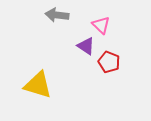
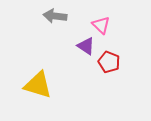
gray arrow: moved 2 px left, 1 px down
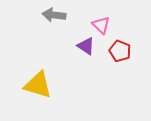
gray arrow: moved 1 px left, 1 px up
red pentagon: moved 11 px right, 11 px up
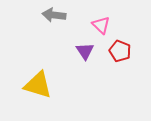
purple triangle: moved 1 px left, 5 px down; rotated 24 degrees clockwise
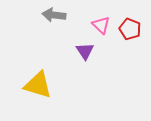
red pentagon: moved 10 px right, 22 px up
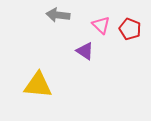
gray arrow: moved 4 px right
purple triangle: rotated 24 degrees counterclockwise
yellow triangle: rotated 12 degrees counterclockwise
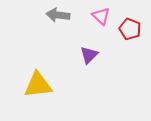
pink triangle: moved 9 px up
purple triangle: moved 4 px right, 4 px down; rotated 42 degrees clockwise
yellow triangle: rotated 12 degrees counterclockwise
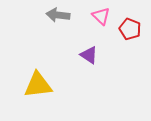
purple triangle: rotated 42 degrees counterclockwise
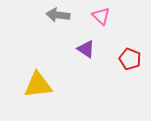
red pentagon: moved 30 px down
purple triangle: moved 3 px left, 6 px up
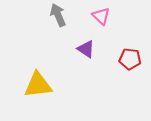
gray arrow: rotated 60 degrees clockwise
red pentagon: rotated 15 degrees counterclockwise
